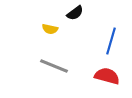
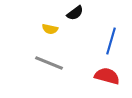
gray line: moved 5 px left, 3 px up
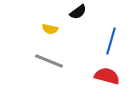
black semicircle: moved 3 px right, 1 px up
gray line: moved 2 px up
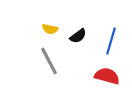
black semicircle: moved 24 px down
gray line: rotated 40 degrees clockwise
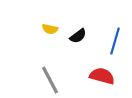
blue line: moved 4 px right
gray line: moved 1 px right, 19 px down
red semicircle: moved 5 px left
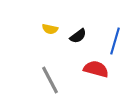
red semicircle: moved 6 px left, 7 px up
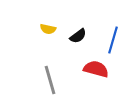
yellow semicircle: moved 2 px left
blue line: moved 2 px left, 1 px up
gray line: rotated 12 degrees clockwise
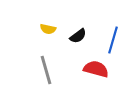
gray line: moved 4 px left, 10 px up
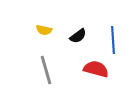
yellow semicircle: moved 4 px left, 1 px down
blue line: rotated 20 degrees counterclockwise
